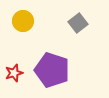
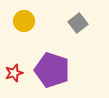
yellow circle: moved 1 px right
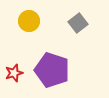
yellow circle: moved 5 px right
